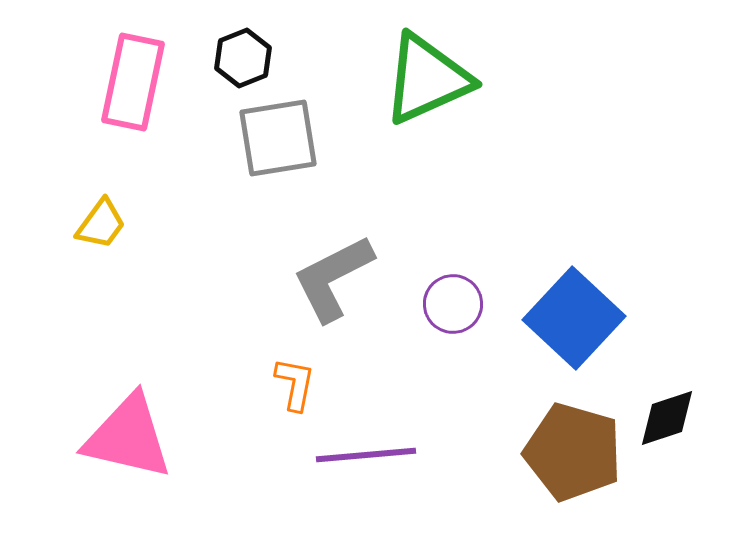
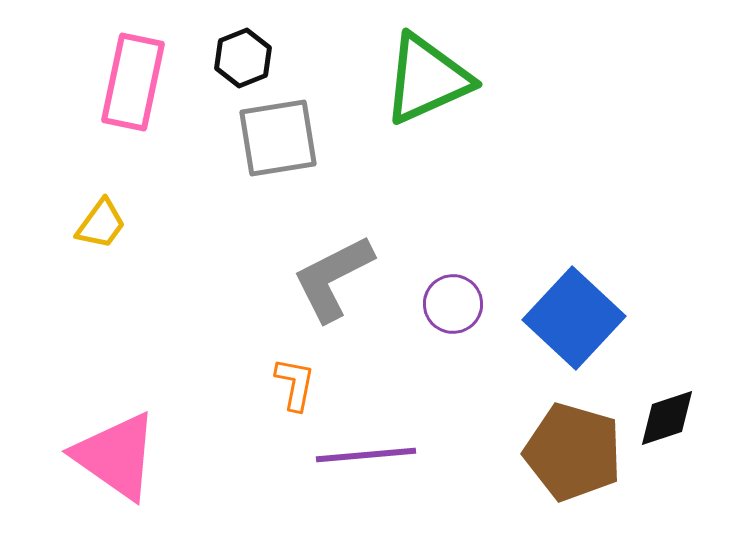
pink triangle: moved 12 px left, 19 px down; rotated 22 degrees clockwise
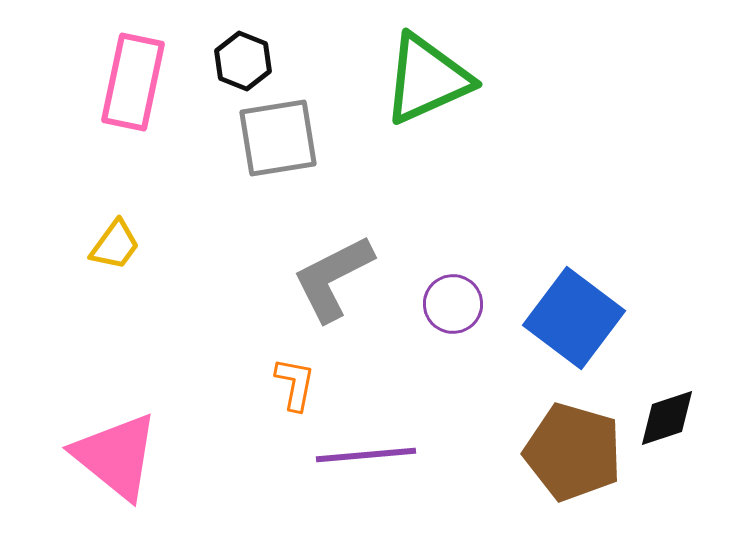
black hexagon: moved 3 px down; rotated 16 degrees counterclockwise
yellow trapezoid: moved 14 px right, 21 px down
blue square: rotated 6 degrees counterclockwise
pink triangle: rotated 4 degrees clockwise
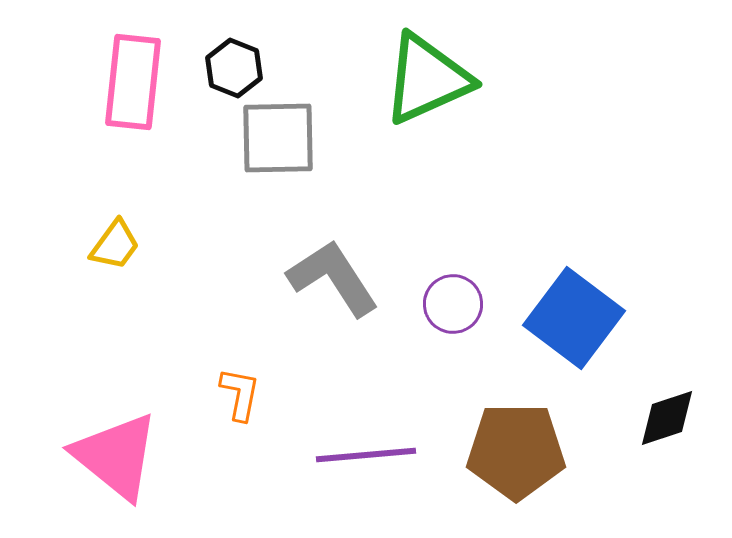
black hexagon: moved 9 px left, 7 px down
pink rectangle: rotated 6 degrees counterclockwise
gray square: rotated 8 degrees clockwise
gray L-shape: rotated 84 degrees clockwise
orange L-shape: moved 55 px left, 10 px down
brown pentagon: moved 57 px left, 1 px up; rotated 16 degrees counterclockwise
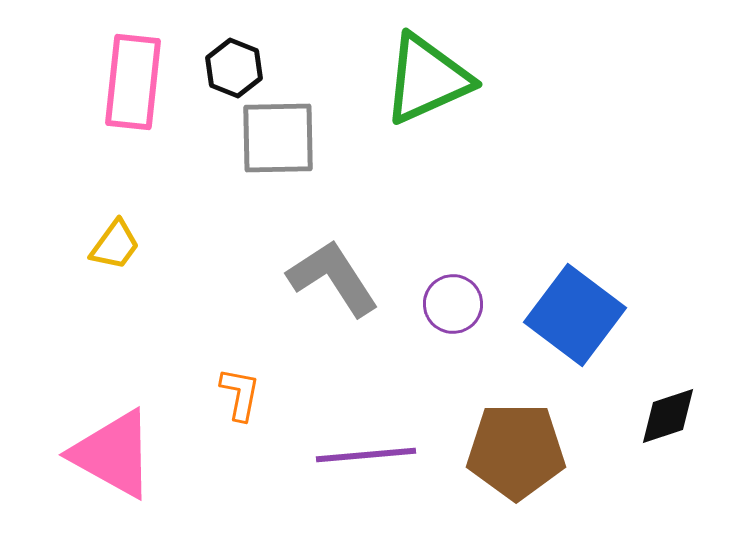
blue square: moved 1 px right, 3 px up
black diamond: moved 1 px right, 2 px up
pink triangle: moved 3 px left, 2 px up; rotated 10 degrees counterclockwise
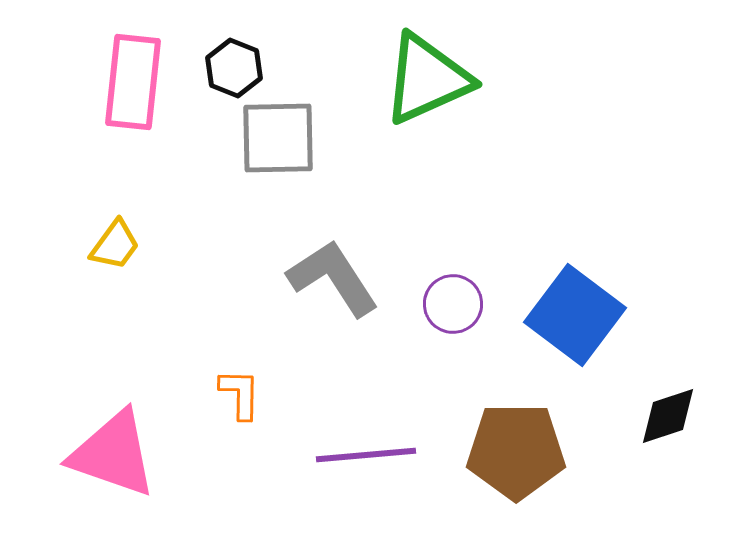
orange L-shape: rotated 10 degrees counterclockwise
pink triangle: rotated 10 degrees counterclockwise
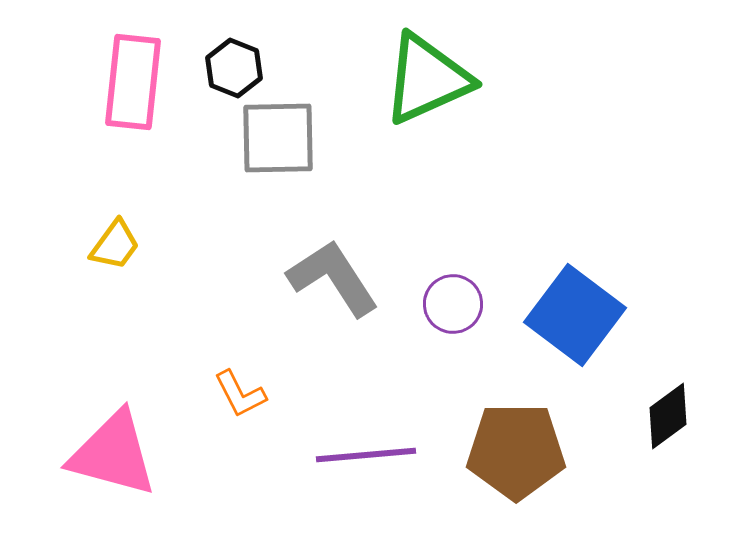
orange L-shape: rotated 152 degrees clockwise
black diamond: rotated 18 degrees counterclockwise
pink triangle: rotated 4 degrees counterclockwise
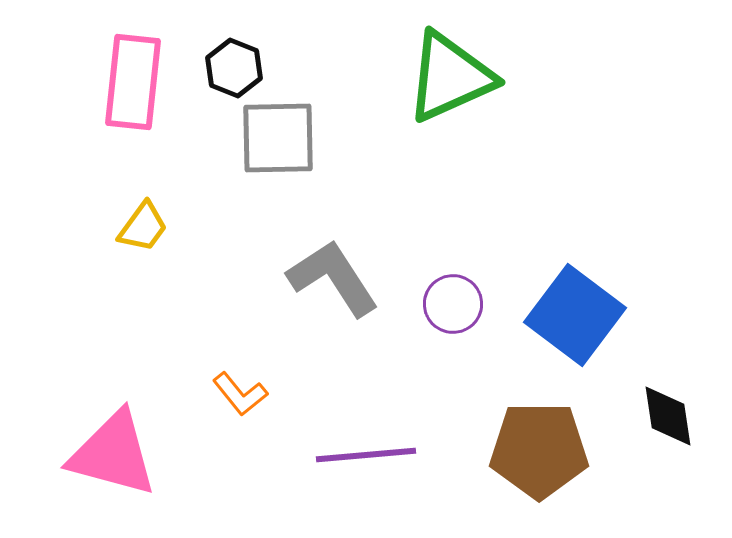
green triangle: moved 23 px right, 2 px up
yellow trapezoid: moved 28 px right, 18 px up
orange L-shape: rotated 12 degrees counterclockwise
black diamond: rotated 62 degrees counterclockwise
brown pentagon: moved 23 px right, 1 px up
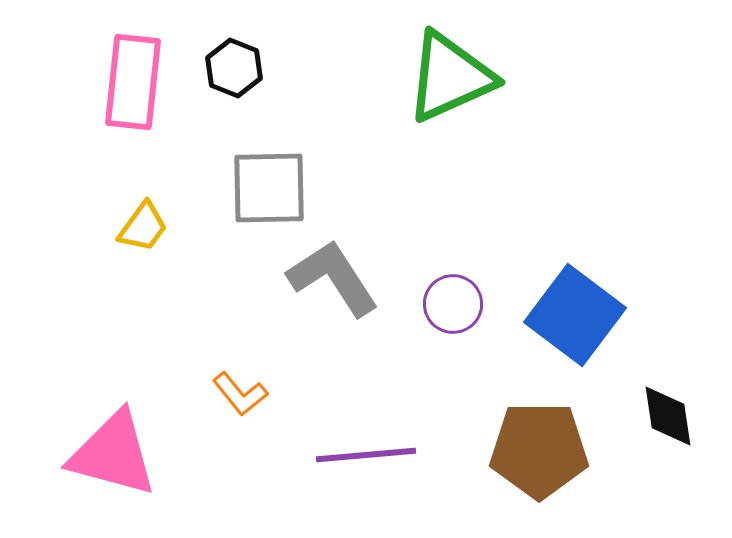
gray square: moved 9 px left, 50 px down
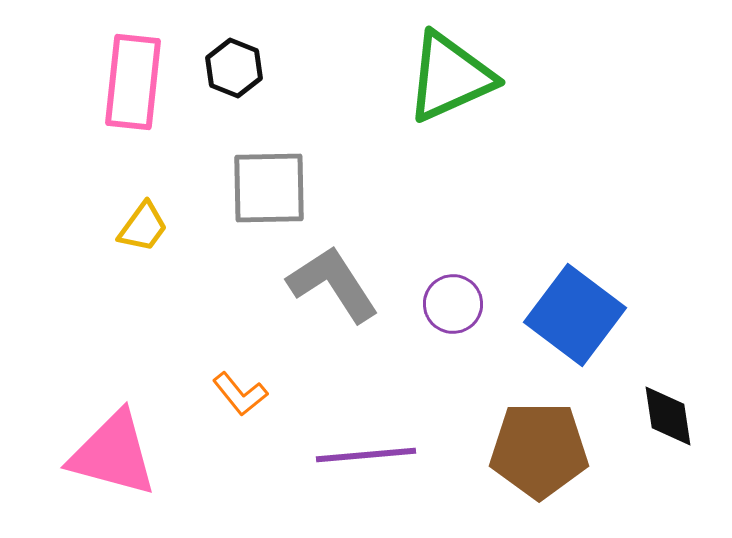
gray L-shape: moved 6 px down
